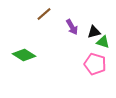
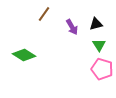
brown line: rotated 14 degrees counterclockwise
black triangle: moved 2 px right, 8 px up
green triangle: moved 4 px left, 3 px down; rotated 40 degrees clockwise
pink pentagon: moved 7 px right, 5 px down
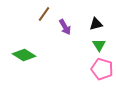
purple arrow: moved 7 px left
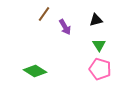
black triangle: moved 4 px up
green diamond: moved 11 px right, 16 px down
pink pentagon: moved 2 px left
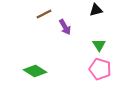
brown line: rotated 28 degrees clockwise
black triangle: moved 10 px up
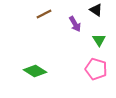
black triangle: rotated 48 degrees clockwise
purple arrow: moved 10 px right, 3 px up
green triangle: moved 5 px up
pink pentagon: moved 4 px left
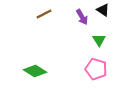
black triangle: moved 7 px right
purple arrow: moved 7 px right, 7 px up
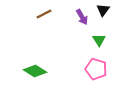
black triangle: rotated 32 degrees clockwise
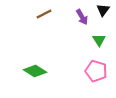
pink pentagon: moved 2 px down
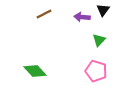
purple arrow: rotated 126 degrees clockwise
green triangle: rotated 16 degrees clockwise
green diamond: rotated 15 degrees clockwise
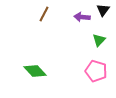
brown line: rotated 35 degrees counterclockwise
